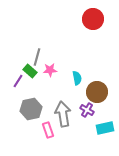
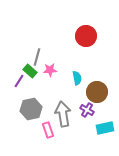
red circle: moved 7 px left, 17 px down
purple line: moved 1 px right
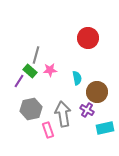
red circle: moved 2 px right, 2 px down
gray line: moved 1 px left, 2 px up
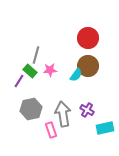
cyan semicircle: moved 1 px left, 3 px up; rotated 48 degrees clockwise
brown circle: moved 9 px left, 26 px up
pink rectangle: moved 3 px right
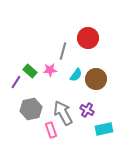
gray line: moved 27 px right, 4 px up
brown circle: moved 8 px right, 13 px down
purple line: moved 3 px left, 1 px down
gray arrow: moved 1 px up; rotated 20 degrees counterclockwise
cyan rectangle: moved 1 px left, 1 px down
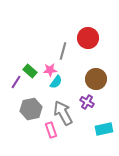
cyan semicircle: moved 20 px left, 7 px down
purple cross: moved 8 px up
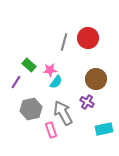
gray line: moved 1 px right, 9 px up
green rectangle: moved 1 px left, 6 px up
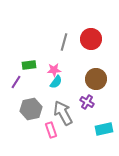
red circle: moved 3 px right, 1 px down
green rectangle: rotated 48 degrees counterclockwise
pink star: moved 4 px right
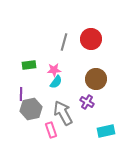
purple line: moved 5 px right, 12 px down; rotated 32 degrees counterclockwise
cyan rectangle: moved 2 px right, 2 px down
